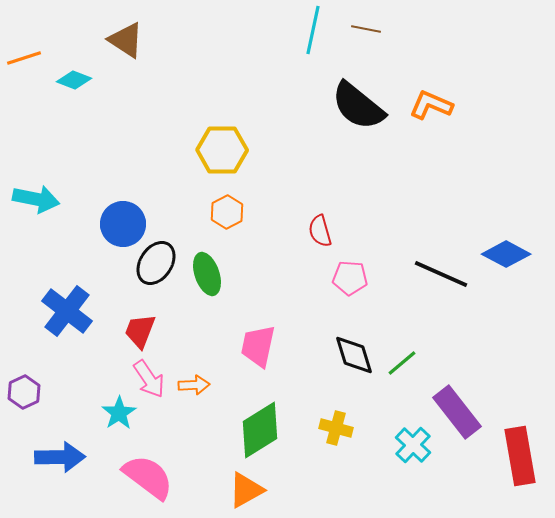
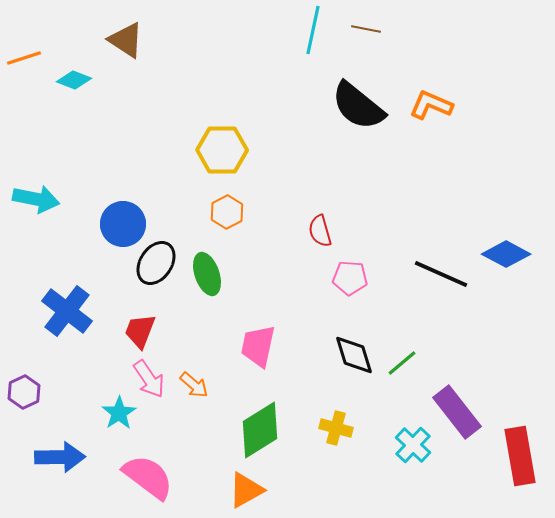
orange arrow: rotated 44 degrees clockwise
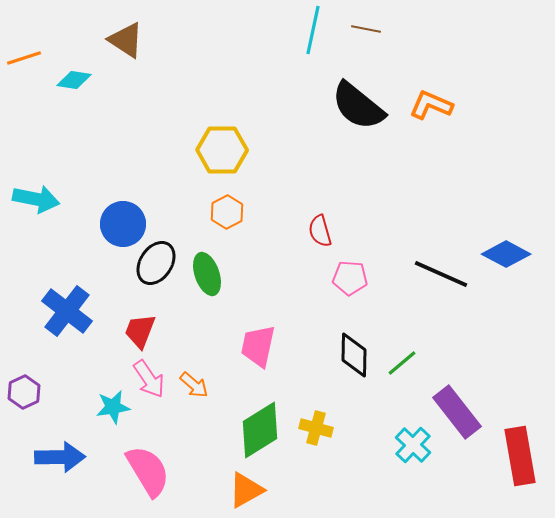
cyan diamond: rotated 12 degrees counterclockwise
black diamond: rotated 18 degrees clockwise
cyan star: moved 6 px left, 6 px up; rotated 24 degrees clockwise
yellow cross: moved 20 px left
pink semicircle: moved 6 px up; rotated 22 degrees clockwise
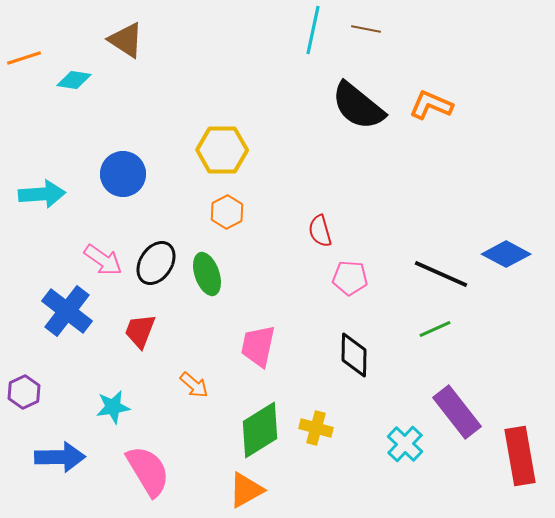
cyan arrow: moved 6 px right, 5 px up; rotated 15 degrees counterclockwise
blue circle: moved 50 px up
green line: moved 33 px right, 34 px up; rotated 16 degrees clockwise
pink arrow: moved 46 px left, 119 px up; rotated 21 degrees counterclockwise
cyan cross: moved 8 px left, 1 px up
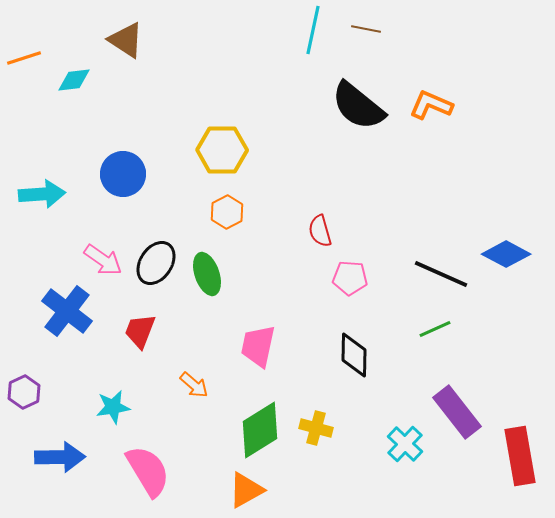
cyan diamond: rotated 16 degrees counterclockwise
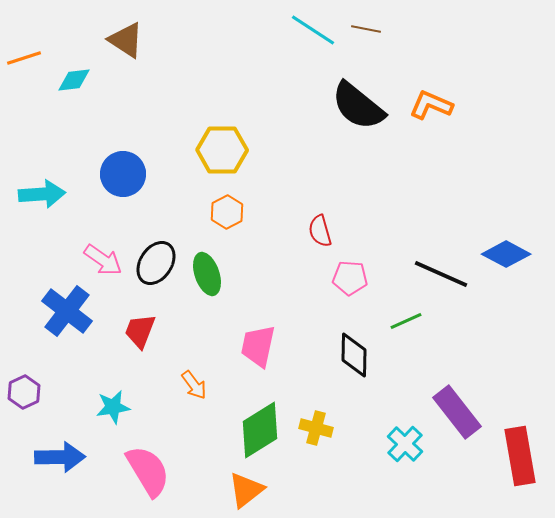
cyan line: rotated 69 degrees counterclockwise
green line: moved 29 px left, 8 px up
orange arrow: rotated 12 degrees clockwise
orange triangle: rotated 9 degrees counterclockwise
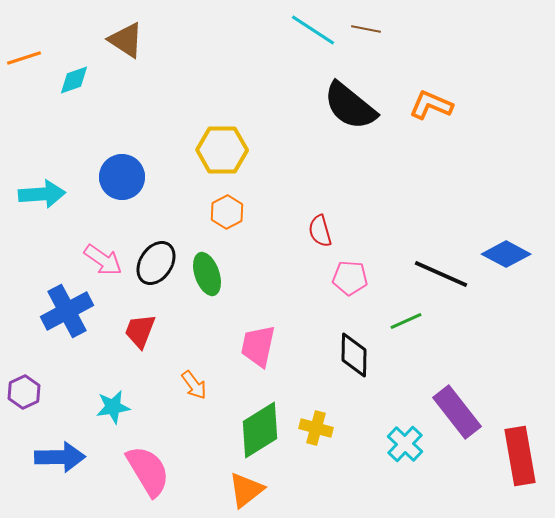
cyan diamond: rotated 12 degrees counterclockwise
black semicircle: moved 8 px left
blue circle: moved 1 px left, 3 px down
blue cross: rotated 24 degrees clockwise
